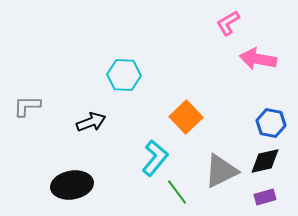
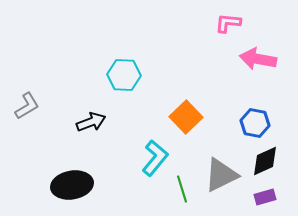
pink L-shape: rotated 36 degrees clockwise
gray L-shape: rotated 148 degrees clockwise
blue hexagon: moved 16 px left
black diamond: rotated 12 degrees counterclockwise
gray triangle: moved 4 px down
green line: moved 5 px right, 3 px up; rotated 20 degrees clockwise
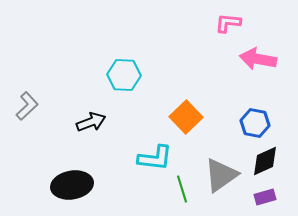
gray L-shape: rotated 12 degrees counterclockwise
cyan L-shape: rotated 57 degrees clockwise
gray triangle: rotated 9 degrees counterclockwise
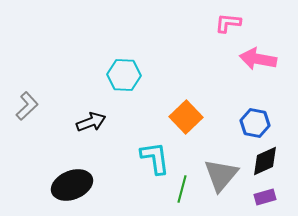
cyan L-shape: rotated 105 degrees counterclockwise
gray triangle: rotated 15 degrees counterclockwise
black ellipse: rotated 12 degrees counterclockwise
green line: rotated 32 degrees clockwise
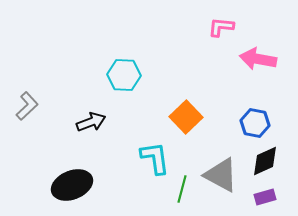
pink L-shape: moved 7 px left, 4 px down
gray triangle: rotated 42 degrees counterclockwise
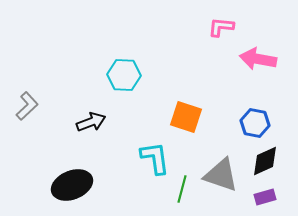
orange square: rotated 28 degrees counterclockwise
gray triangle: rotated 9 degrees counterclockwise
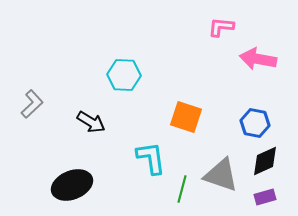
gray L-shape: moved 5 px right, 2 px up
black arrow: rotated 52 degrees clockwise
cyan L-shape: moved 4 px left
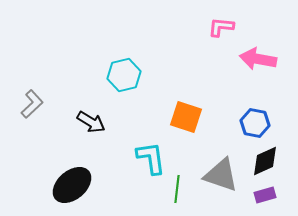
cyan hexagon: rotated 16 degrees counterclockwise
black ellipse: rotated 18 degrees counterclockwise
green line: moved 5 px left; rotated 8 degrees counterclockwise
purple rectangle: moved 2 px up
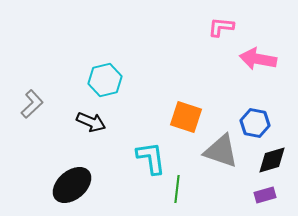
cyan hexagon: moved 19 px left, 5 px down
black arrow: rotated 8 degrees counterclockwise
black diamond: moved 7 px right, 1 px up; rotated 8 degrees clockwise
gray triangle: moved 24 px up
